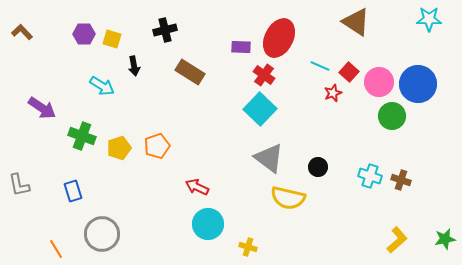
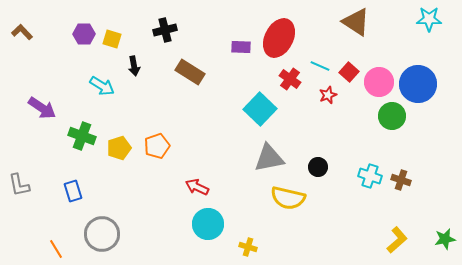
red cross: moved 26 px right, 4 px down
red star: moved 5 px left, 2 px down
gray triangle: rotated 48 degrees counterclockwise
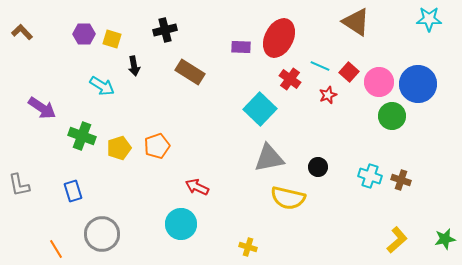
cyan circle: moved 27 px left
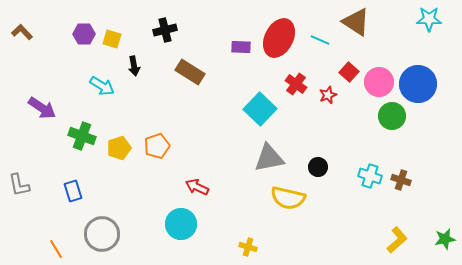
cyan line: moved 26 px up
red cross: moved 6 px right, 5 px down
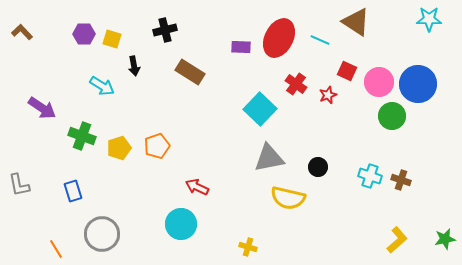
red square: moved 2 px left, 1 px up; rotated 18 degrees counterclockwise
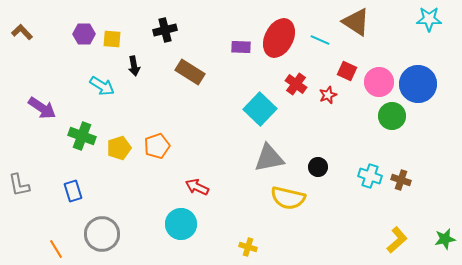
yellow square: rotated 12 degrees counterclockwise
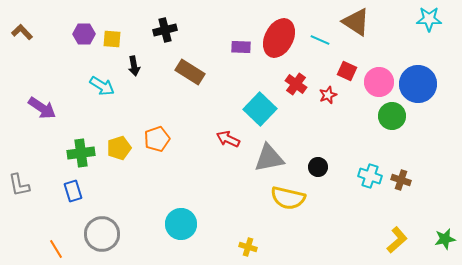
green cross: moved 1 px left, 17 px down; rotated 28 degrees counterclockwise
orange pentagon: moved 7 px up
red arrow: moved 31 px right, 48 px up
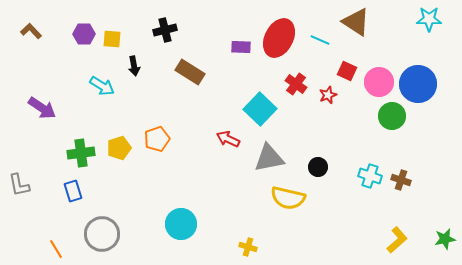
brown L-shape: moved 9 px right, 1 px up
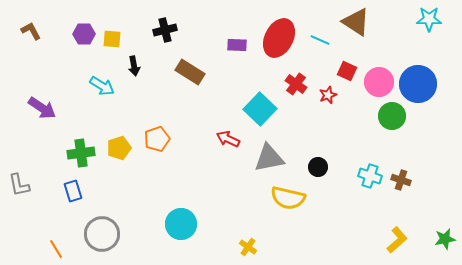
brown L-shape: rotated 15 degrees clockwise
purple rectangle: moved 4 px left, 2 px up
yellow cross: rotated 18 degrees clockwise
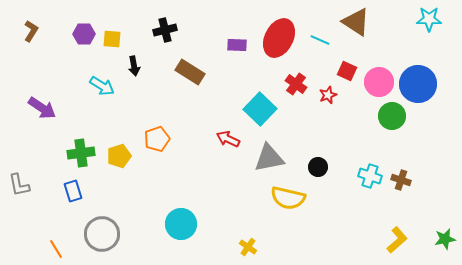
brown L-shape: rotated 60 degrees clockwise
yellow pentagon: moved 8 px down
